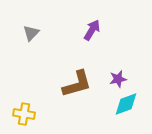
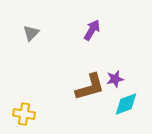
purple star: moved 3 px left
brown L-shape: moved 13 px right, 3 px down
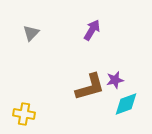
purple star: moved 1 px down
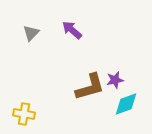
purple arrow: moved 20 px left; rotated 80 degrees counterclockwise
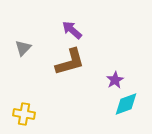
gray triangle: moved 8 px left, 15 px down
purple star: rotated 18 degrees counterclockwise
brown L-shape: moved 20 px left, 25 px up
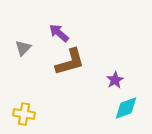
purple arrow: moved 13 px left, 3 px down
cyan diamond: moved 4 px down
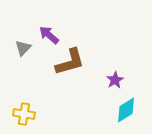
purple arrow: moved 10 px left, 2 px down
cyan diamond: moved 2 px down; rotated 12 degrees counterclockwise
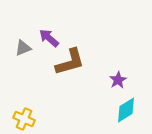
purple arrow: moved 3 px down
gray triangle: rotated 24 degrees clockwise
purple star: moved 3 px right
yellow cross: moved 5 px down; rotated 15 degrees clockwise
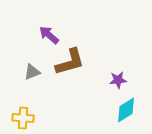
purple arrow: moved 3 px up
gray triangle: moved 9 px right, 24 px down
purple star: rotated 24 degrees clockwise
yellow cross: moved 1 px left, 1 px up; rotated 20 degrees counterclockwise
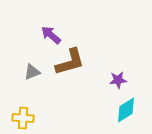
purple arrow: moved 2 px right
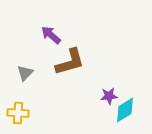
gray triangle: moved 7 px left, 1 px down; rotated 24 degrees counterclockwise
purple star: moved 9 px left, 16 px down
cyan diamond: moved 1 px left
yellow cross: moved 5 px left, 5 px up
